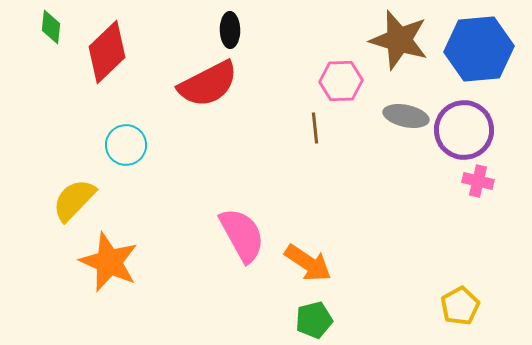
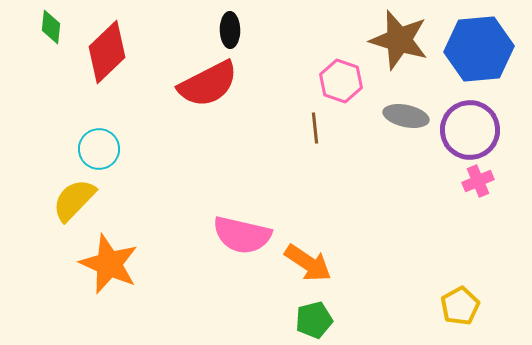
pink hexagon: rotated 21 degrees clockwise
purple circle: moved 6 px right
cyan circle: moved 27 px left, 4 px down
pink cross: rotated 36 degrees counterclockwise
pink semicircle: rotated 132 degrees clockwise
orange star: moved 2 px down
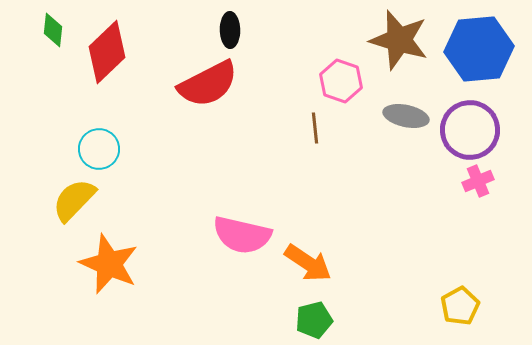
green diamond: moved 2 px right, 3 px down
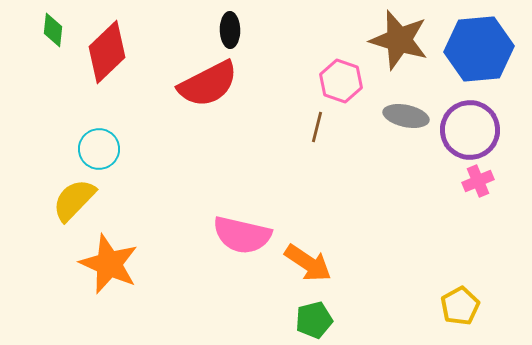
brown line: moved 2 px right, 1 px up; rotated 20 degrees clockwise
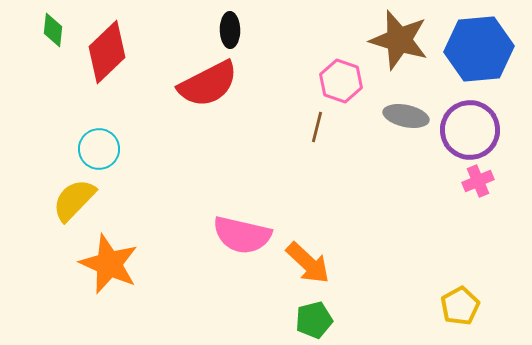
orange arrow: rotated 9 degrees clockwise
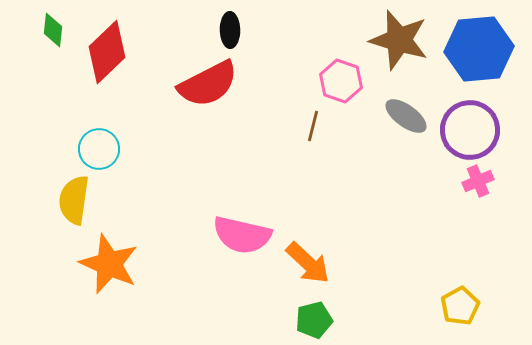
gray ellipse: rotated 24 degrees clockwise
brown line: moved 4 px left, 1 px up
yellow semicircle: rotated 36 degrees counterclockwise
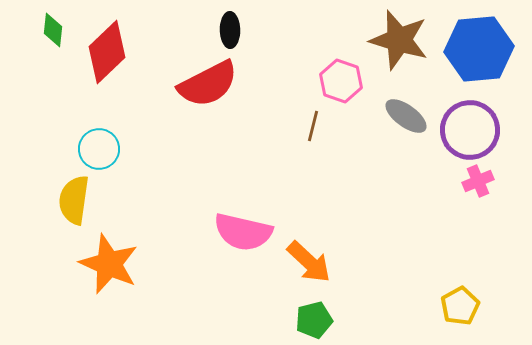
pink semicircle: moved 1 px right, 3 px up
orange arrow: moved 1 px right, 1 px up
